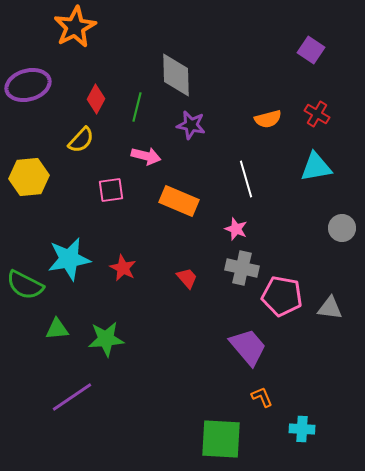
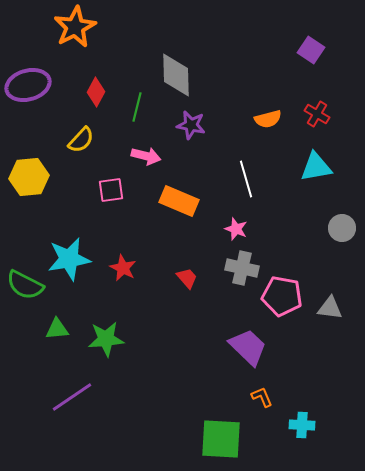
red diamond: moved 7 px up
purple trapezoid: rotated 6 degrees counterclockwise
cyan cross: moved 4 px up
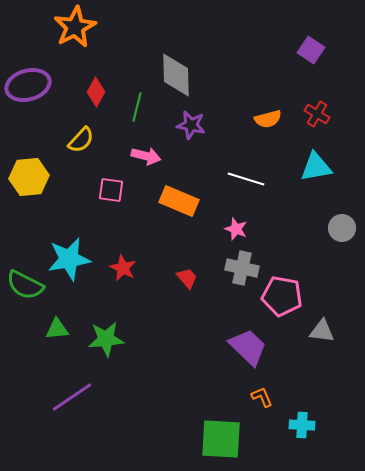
white line: rotated 57 degrees counterclockwise
pink square: rotated 16 degrees clockwise
gray triangle: moved 8 px left, 23 px down
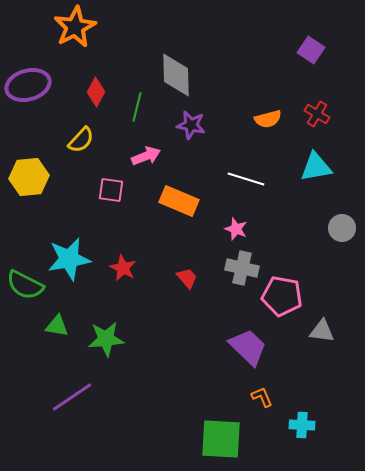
pink arrow: rotated 36 degrees counterclockwise
green triangle: moved 3 px up; rotated 15 degrees clockwise
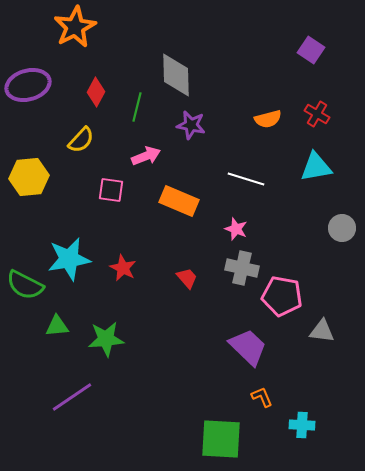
green triangle: rotated 15 degrees counterclockwise
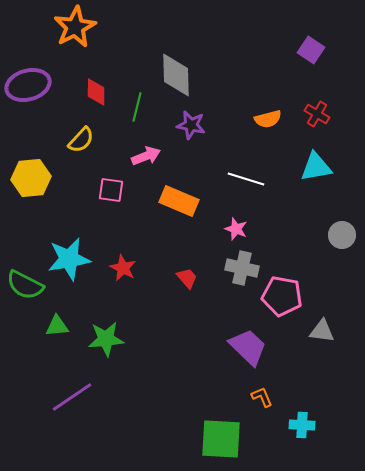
red diamond: rotated 28 degrees counterclockwise
yellow hexagon: moved 2 px right, 1 px down
gray circle: moved 7 px down
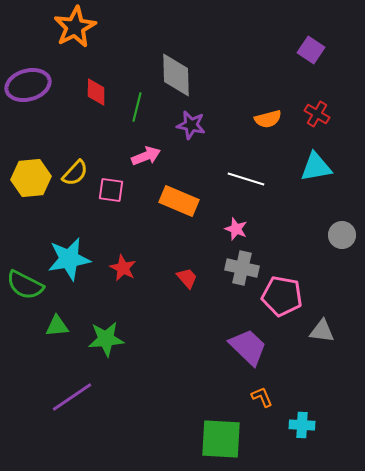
yellow semicircle: moved 6 px left, 33 px down
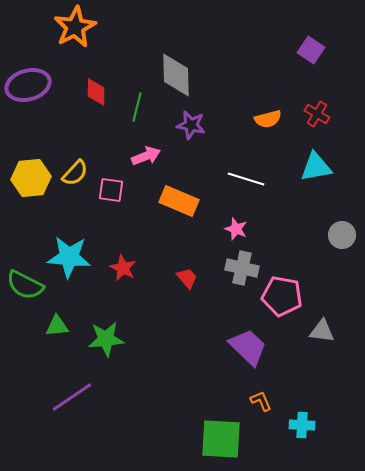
cyan star: moved 2 px up; rotated 15 degrees clockwise
orange L-shape: moved 1 px left, 4 px down
